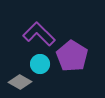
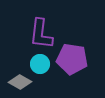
purple L-shape: moved 2 px right; rotated 128 degrees counterclockwise
purple pentagon: moved 3 px down; rotated 24 degrees counterclockwise
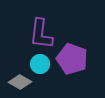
purple pentagon: rotated 12 degrees clockwise
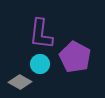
purple pentagon: moved 3 px right, 2 px up; rotated 8 degrees clockwise
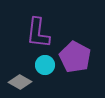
purple L-shape: moved 3 px left, 1 px up
cyan circle: moved 5 px right, 1 px down
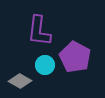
purple L-shape: moved 1 px right, 2 px up
gray diamond: moved 1 px up
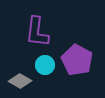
purple L-shape: moved 2 px left, 1 px down
purple pentagon: moved 2 px right, 3 px down
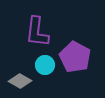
purple pentagon: moved 2 px left, 3 px up
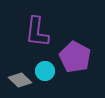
cyan circle: moved 6 px down
gray diamond: moved 1 px up; rotated 15 degrees clockwise
